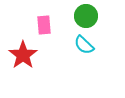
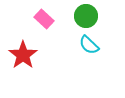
pink rectangle: moved 6 px up; rotated 42 degrees counterclockwise
cyan semicircle: moved 5 px right
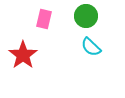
pink rectangle: rotated 60 degrees clockwise
cyan semicircle: moved 2 px right, 2 px down
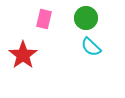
green circle: moved 2 px down
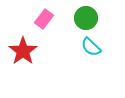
pink rectangle: rotated 24 degrees clockwise
red star: moved 4 px up
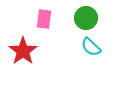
pink rectangle: rotated 30 degrees counterclockwise
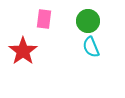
green circle: moved 2 px right, 3 px down
cyan semicircle: rotated 25 degrees clockwise
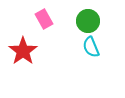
pink rectangle: rotated 36 degrees counterclockwise
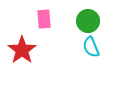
pink rectangle: rotated 24 degrees clockwise
red star: moved 1 px left, 1 px up
